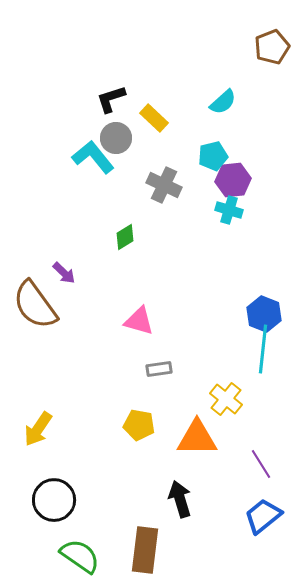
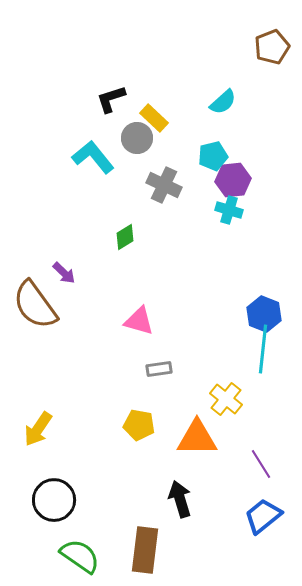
gray circle: moved 21 px right
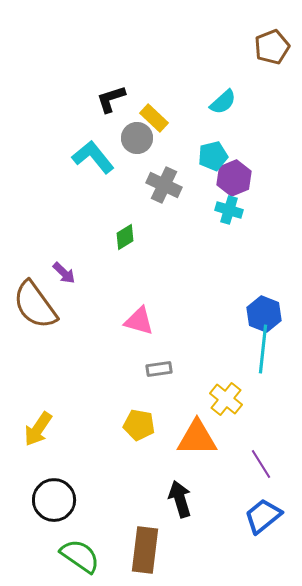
purple hexagon: moved 1 px right, 2 px up; rotated 16 degrees counterclockwise
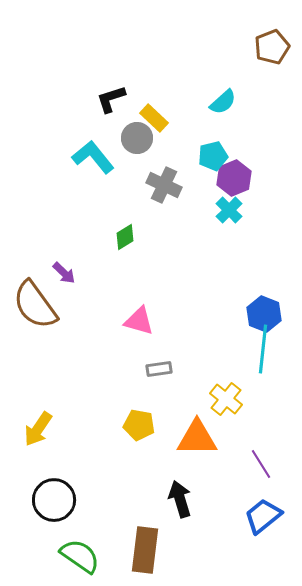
cyan cross: rotated 28 degrees clockwise
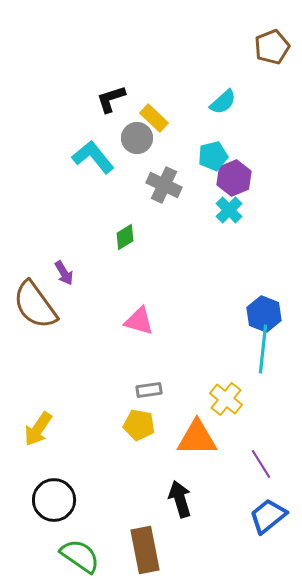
purple arrow: rotated 15 degrees clockwise
gray rectangle: moved 10 px left, 21 px down
blue trapezoid: moved 5 px right
brown rectangle: rotated 18 degrees counterclockwise
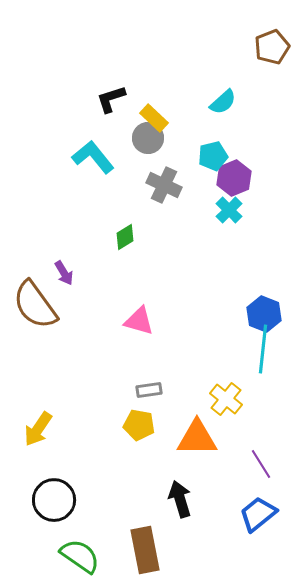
gray circle: moved 11 px right
blue trapezoid: moved 10 px left, 2 px up
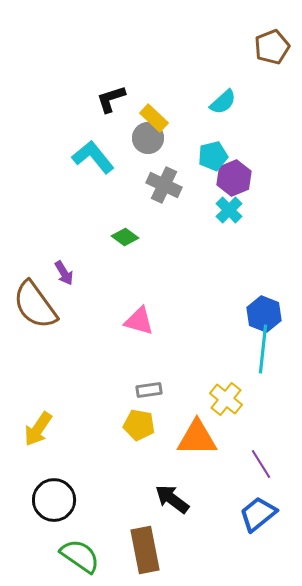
green diamond: rotated 68 degrees clockwise
black arrow: moved 8 px left; rotated 36 degrees counterclockwise
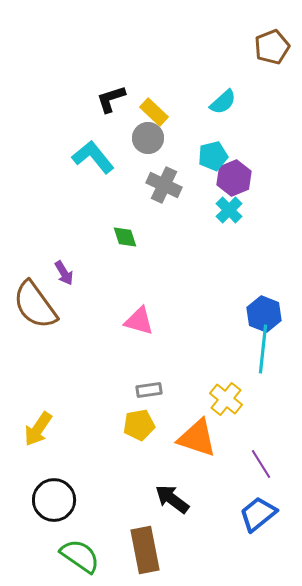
yellow rectangle: moved 6 px up
green diamond: rotated 36 degrees clockwise
yellow pentagon: rotated 20 degrees counterclockwise
orange triangle: rotated 18 degrees clockwise
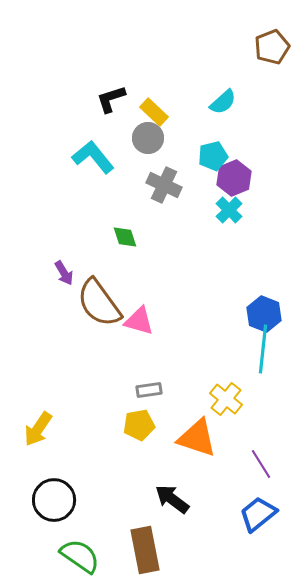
brown semicircle: moved 64 px right, 2 px up
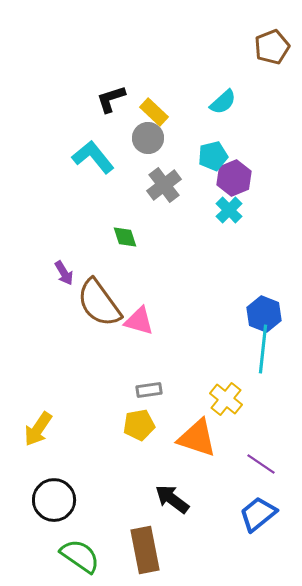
gray cross: rotated 28 degrees clockwise
purple line: rotated 24 degrees counterclockwise
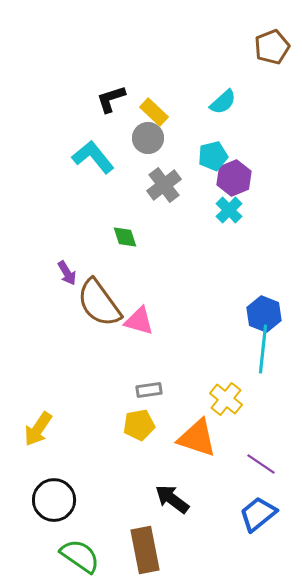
purple arrow: moved 3 px right
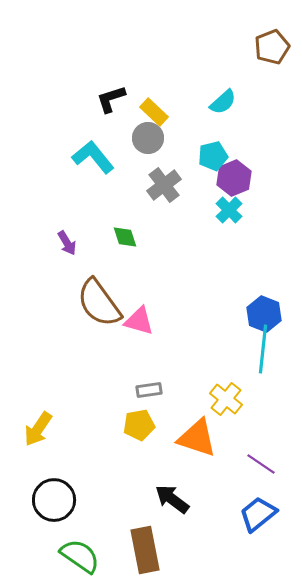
purple arrow: moved 30 px up
